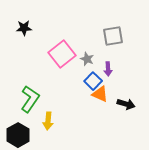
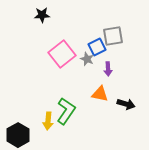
black star: moved 18 px right, 13 px up
blue square: moved 4 px right, 34 px up; rotated 18 degrees clockwise
orange triangle: rotated 12 degrees counterclockwise
green L-shape: moved 36 px right, 12 px down
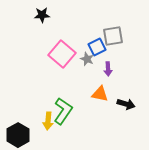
pink square: rotated 12 degrees counterclockwise
green L-shape: moved 3 px left
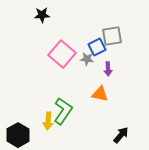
gray square: moved 1 px left
gray star: rotated 16 degrees counterclockwise
black arrow: moved 5 px left, 31 px down; rotated 66 degrees counterclockwise
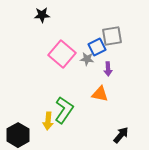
green L-shape: moved 1 px right, 1 px up
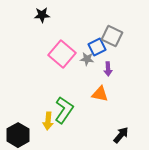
gray square: rotated 35 degrees clockwise
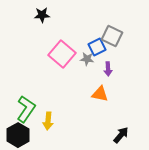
green L-shape: moved 38 px left, 1 px up
